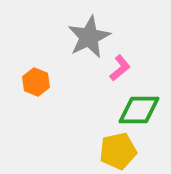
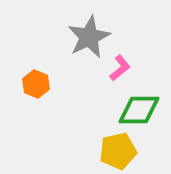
orange hexagon: moved 2 px down
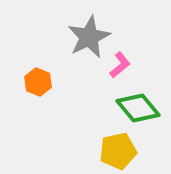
pink L-shape: moved 3 px up
orange hexagon: moved 2 px right, 2 px up
green diamond: moved 1 px left, 2 px up; rotated 51 degrees clockwise
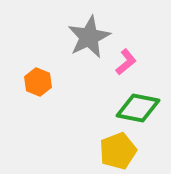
pink L-shape: moved 6 px right, 3 px up
green diamond: rotated 39 degrees counterclockwise
yellow pentagon: rotated 9 degrees counterclockwise
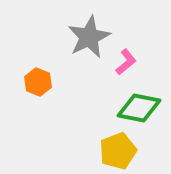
green diamond: moved 1 px right
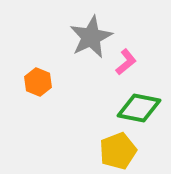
gray star: moved 2 px right
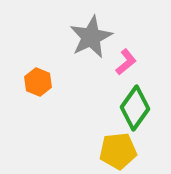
green diamond: moved 4 px left; rotated 66 degrees counterclockwise
yellow pentagon: rotated 15 degrees clockwise
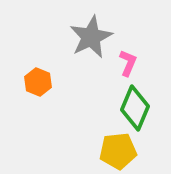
pink L-shape: moved 2 px right, 1 px down; rotated 28 degrees counterclockwise
green diamond: rotated 12 degrees counterclockwise
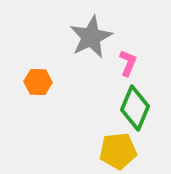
orange hexagon: rotated 20 degrees counterclockwise
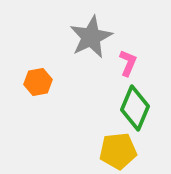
orange hexagon: rotated 12 degrees counterclockwise
